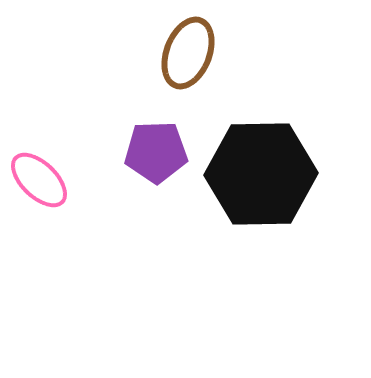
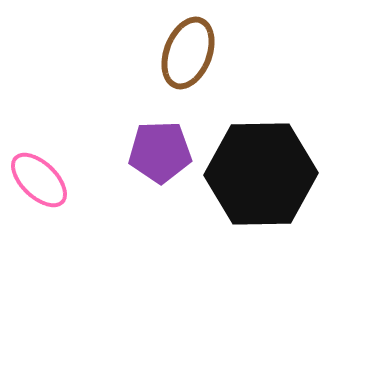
purple pentagon: moved 4 px right
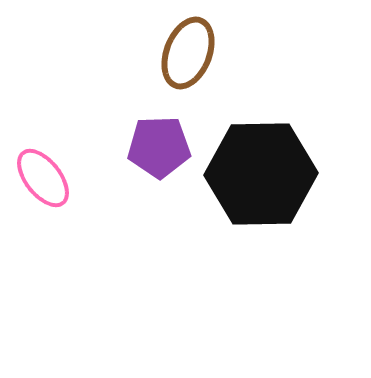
purple pentagon: moved 1 px left, 5 px up
pink ellipse: moved 4 px right, 2 px up; rotated 8 degrees clockwise
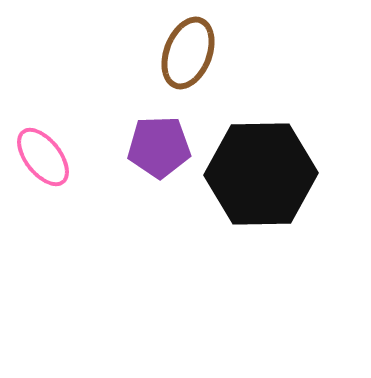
pink ellipse: moved 21 px up
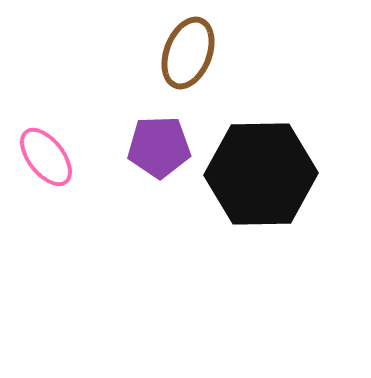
pink ellipse: moved 3 px right
